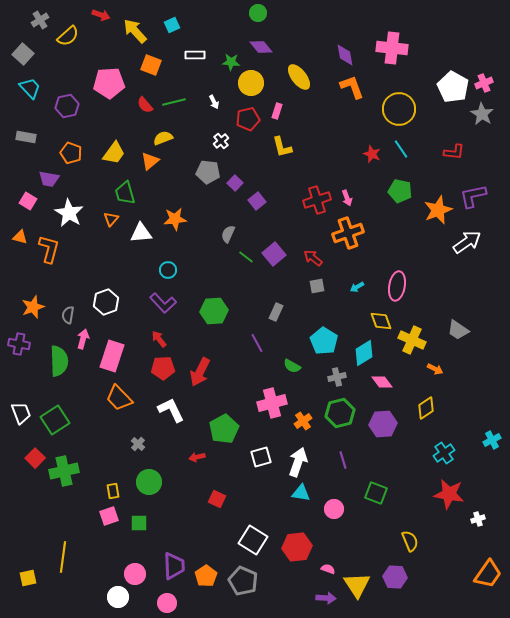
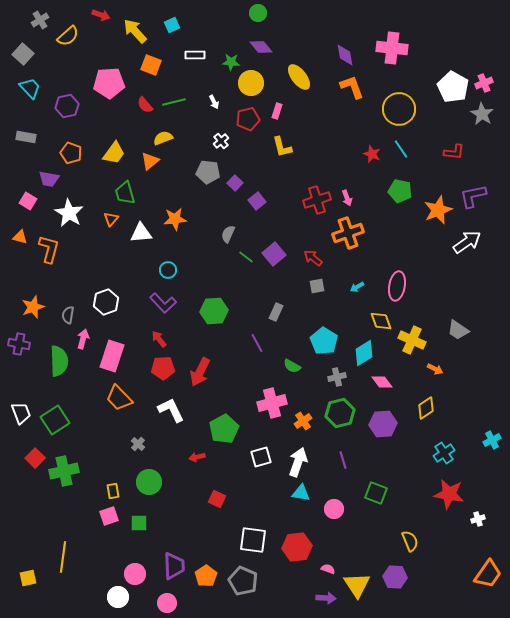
white square at (253, 540): rotated 24 degrees counterclockwise
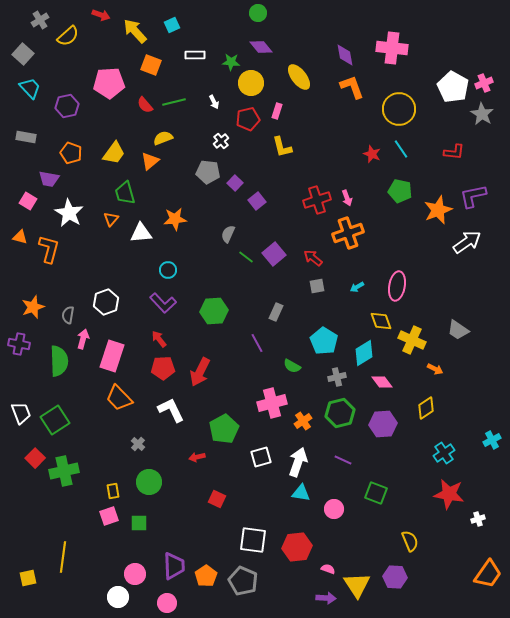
purple line at (343, 460): rotated 48 degrees counterclockwise
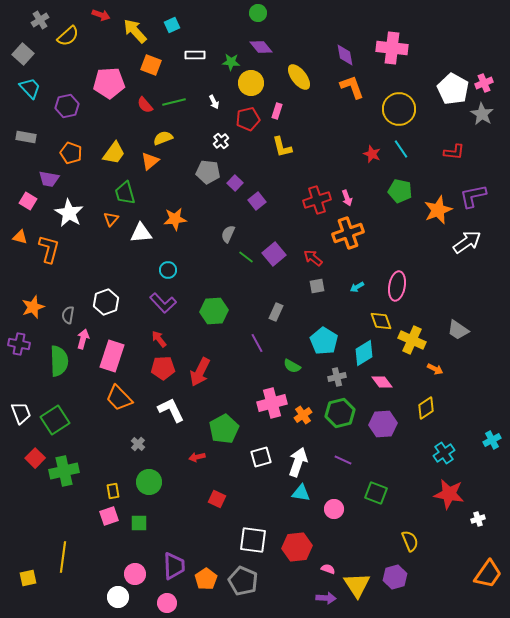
white pentagon at (453, 87): moved 2 px down
orange cross at (303, 421): moved 6 px up
orange pentagon at (206, 576): moved 3 px down
purple hexagon at (395, 577): rotated 20 degrees counterclockwise
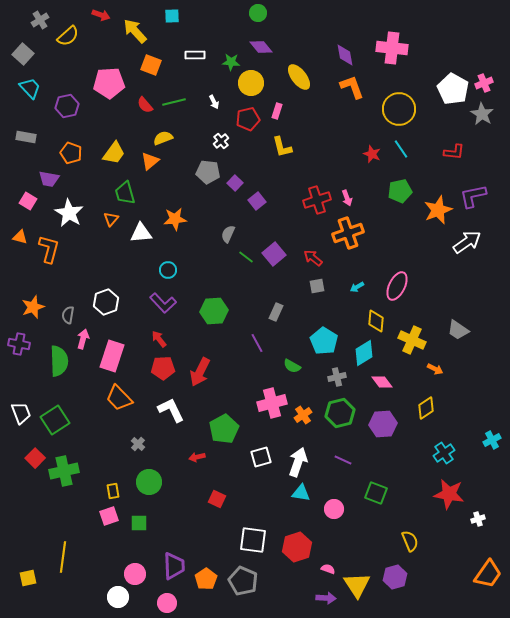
cyan square at (172, 25): moved 9 px up; rotated 21 degrees clockwise
green pentagon at (400, 191): rotated 25 degrees counterclockwise
pink ellipse at (397, 286): rotated 16 degrees clockwise
yellow diamond at (381, 321): moved 5 px left; rotated 25 degrees clockwise
red hexagon at (297, 547): rotated 12 degrees counterclockwise
